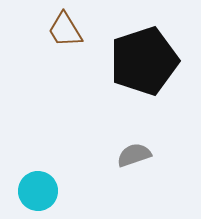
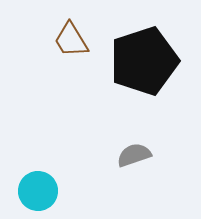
brown trapezoid: moved 6 px right, 10 px down
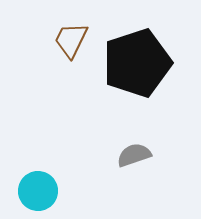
brown trapezoid: rotated 57 degrees clockwise
black pentagon: moved 7 px left, 2 px down
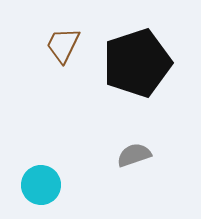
brown trapezoid: moved 8 px left, 5 px down
cyan circle: moved 3 px right, 6 px up
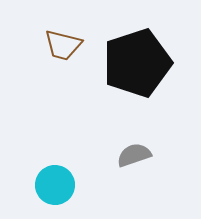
brown trapezoid: rotated 102 degrees counterclockwise
cyan circle: moved 14 px right
